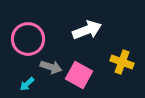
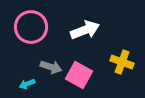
white arrow: moved 2 px left
pink circle: moved 3 px right, 12 px up
cyan arrow: rotated 21 degrees clockwise
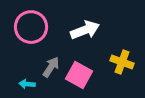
gray arrow: rotated 75 degrees counterclockwise
cyan arrow: rotated 28 degrees clockwise
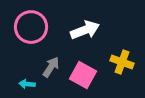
pink square: moved 4 px right
